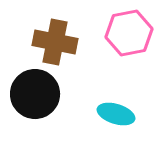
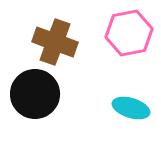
brown cross: rotated 9 degrees clockwise
cyan ellipse: moved 15 px right, 6 px up
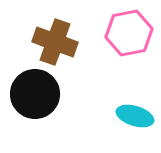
cyan ellipse: moved 4 px right, 8 px down
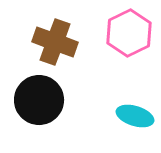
pink hexagon: rotated 15 degrees counterclockwise
black circle: moved 4 px right, 6 px down
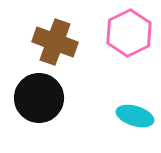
black circle: moved 2 px up
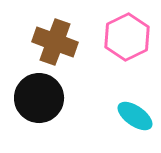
pink hexagon: moved 2 px left, 4 px down
cyan ellipse: rotated 18 degrees clockwise
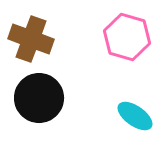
pink hexagon: rotated 18 degrees counterclockwise
brown cross: moved 24 px left, 3 px up
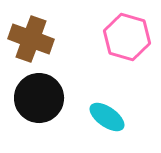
cyan ellipse: moved 28 px left, 1 px down
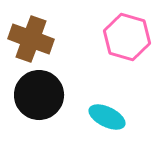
black circle: moved 3 px up
cyan ellipse: rotated 9 degrees counterclockwise
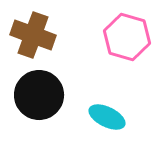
brown cross: moved 2 px right, 4 px up
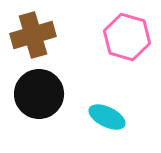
brown cross: rotated 36 degrees counterclockwise
black circle: moved 1 px up
